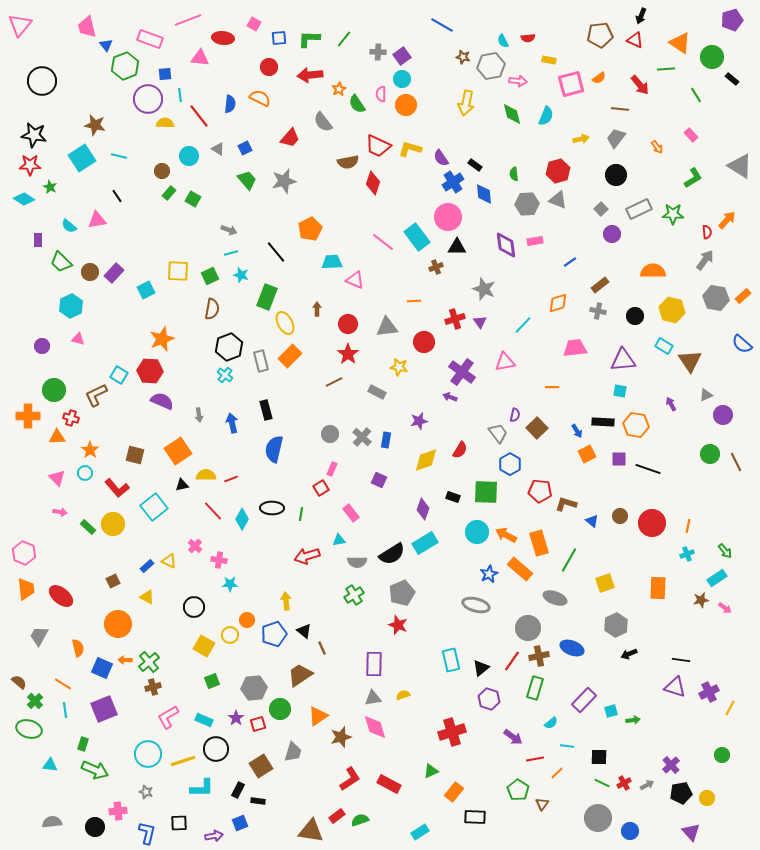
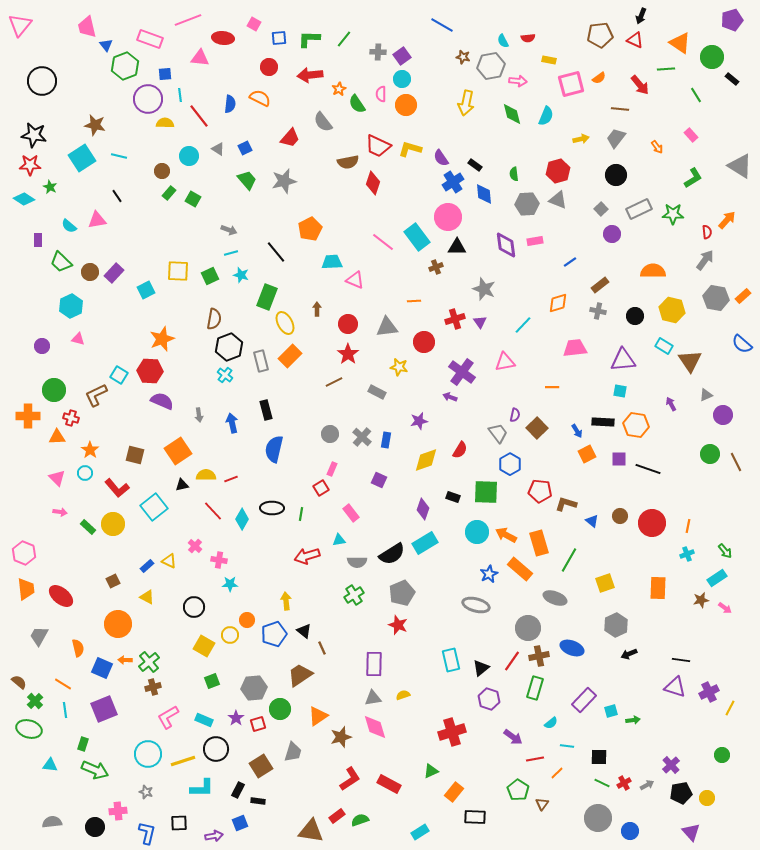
brown semicircle at (212, 309): moved 2 px right, 10 px down
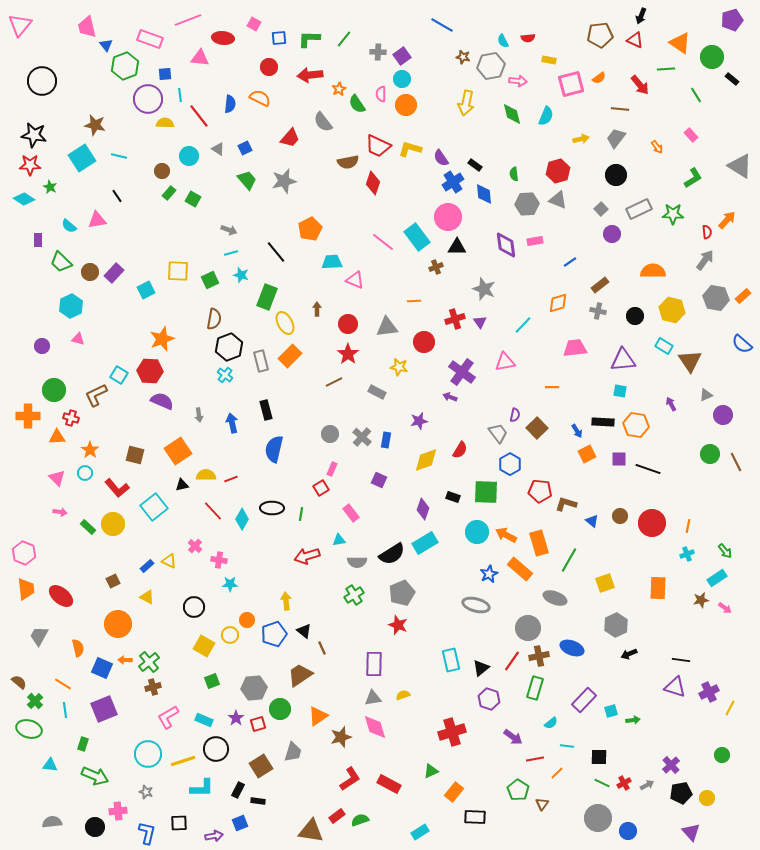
green square at (210, 276): moved 4 px down
green arrow at (95, 770): moved 6 px down
blue circle at (630, 831): moved 2 px left
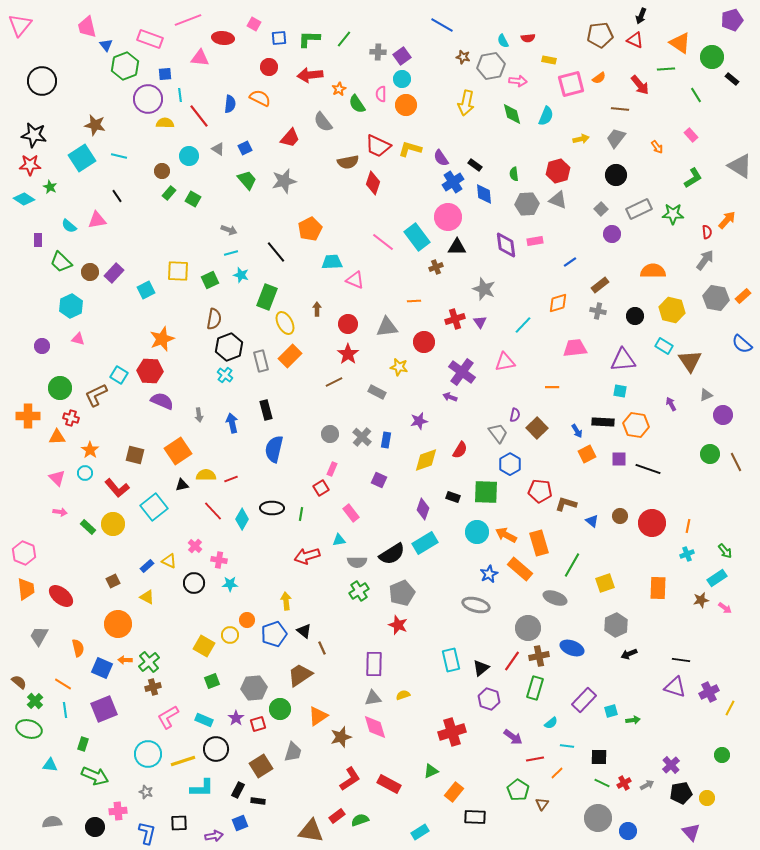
green circle at (54, 390): moved 6 px right, 2 px up
green line at (569, 560): moved 3 px right, 5 px down
green cross at (354, 595): moved 5 px right, 4 px up
black circle at (194, 607): moved 24 px up
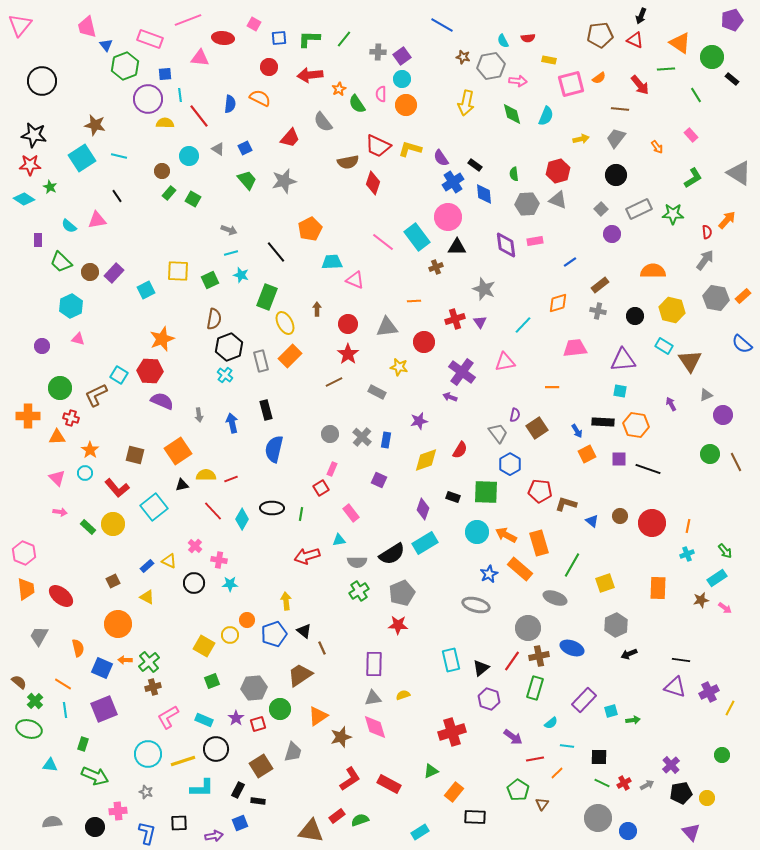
gray triangle at (740, 166): moved 1 px left, 7 px down
brown square at (537, 428): rotated 10 degrees clockwise
red star at (398, 625): rotated 18 degrees counterclockwise
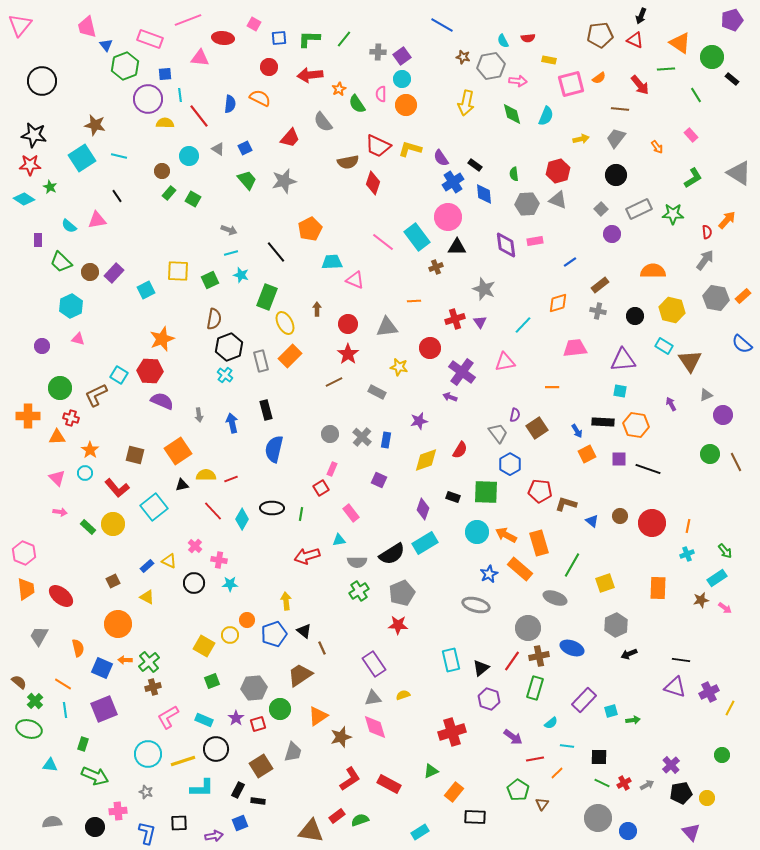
red circle at (424, 342): moved 6 px right, 6 px down
purple rectangle at (374, 664): rotated 35 degrees counterclockwise
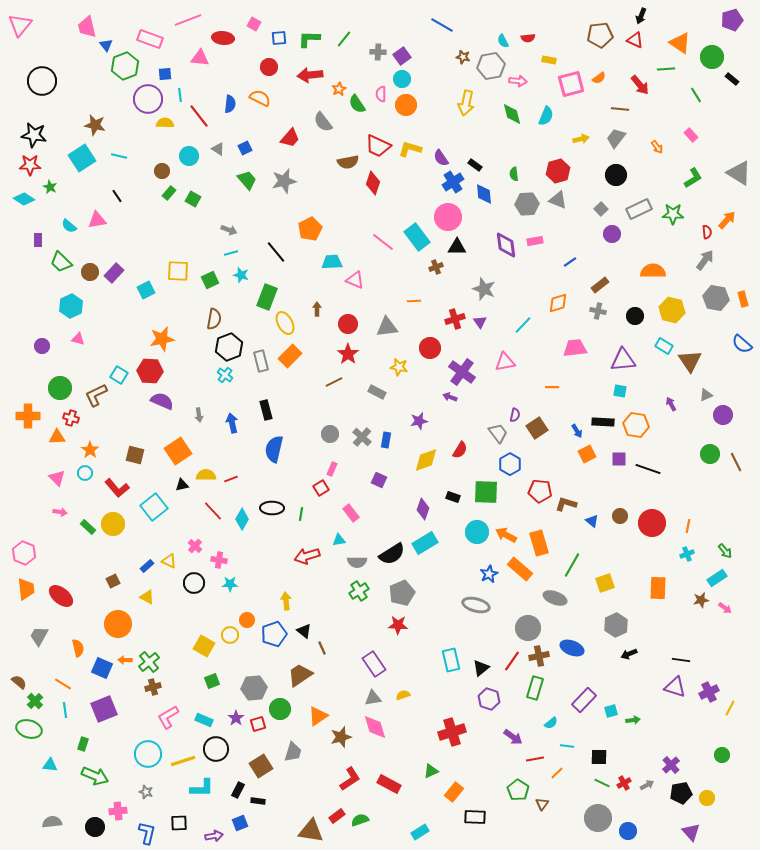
orange rectangle at (743, 296): moved 3 px down; rotated 63 degrees counterclockwise
orange star at (162, 339): rotated 10 degrees clockwise
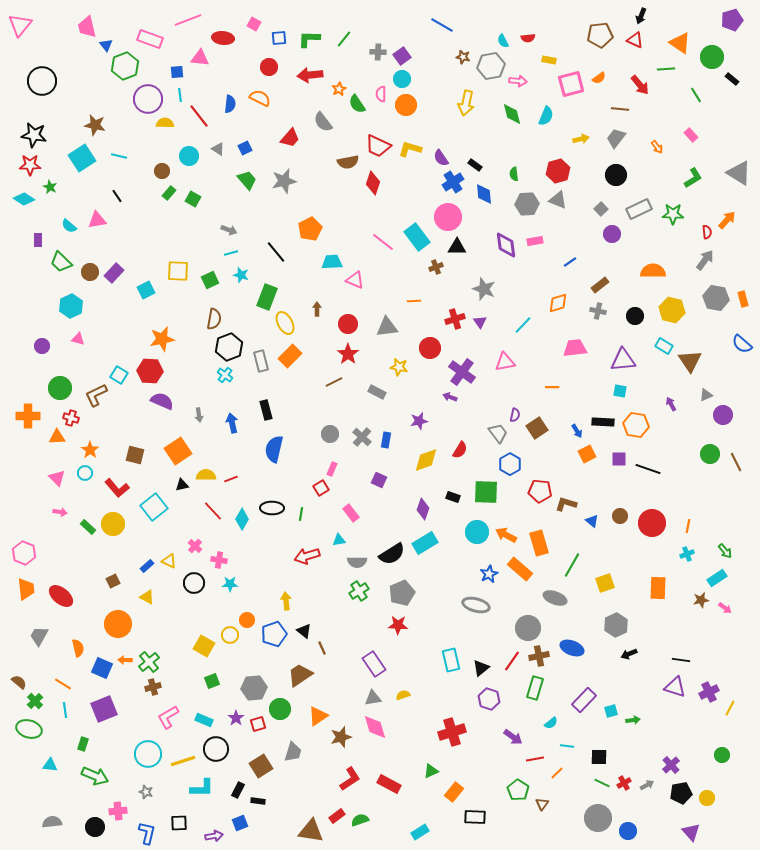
blue square at (165, 74): moved 12 px right, 2 px up
